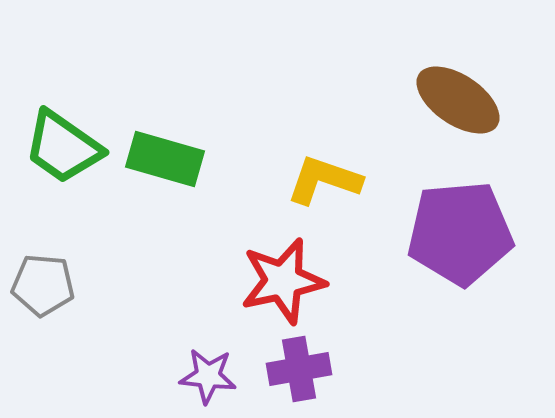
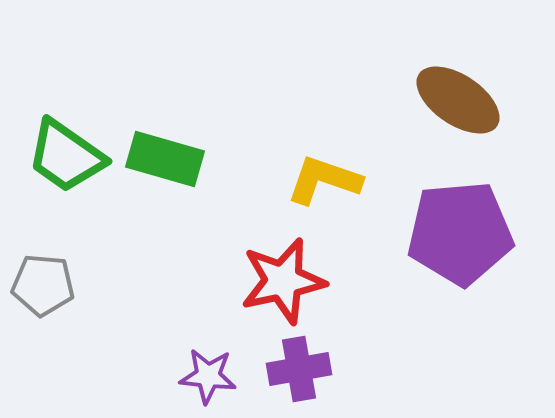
green trapezoid: moved 3 px right, 9 px down
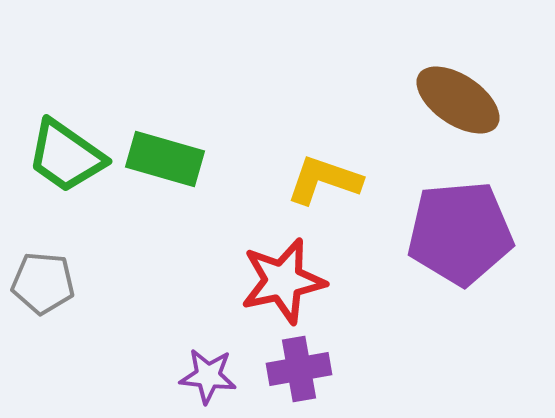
gray pentagon: moved 2 px up
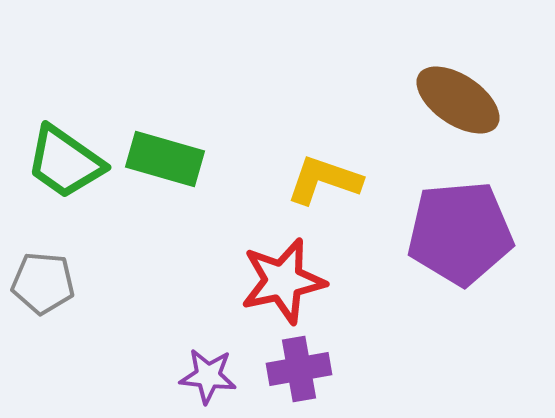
green trapezoid: moved 1 px left, 6 px down
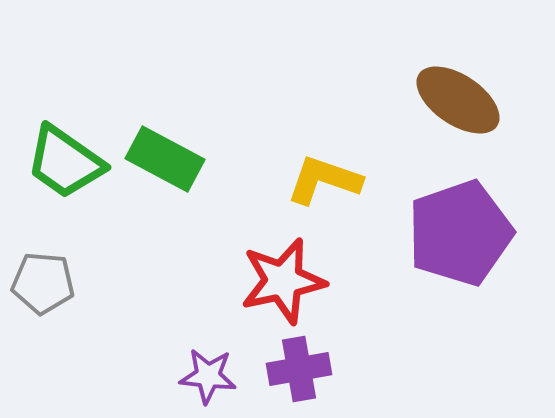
green rectangle: rotated 12 degrees clockwise
purple pentagon: rotated 14 degrees counterclockwise
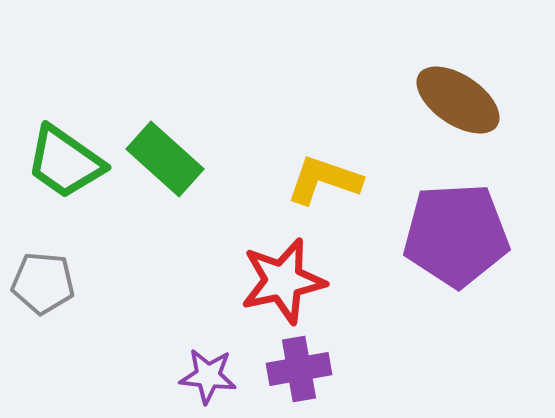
green rectangle: rotated 14 degrees clockwise
purple pentagon: moved 4 px left, 2 px down; rotated 16 degrees clockwise
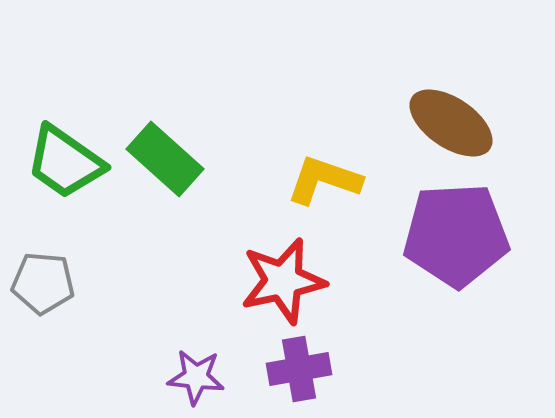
brown ellipse: moved 7 px left, 23 px down
purple star: moved 12 px left, 1 px down
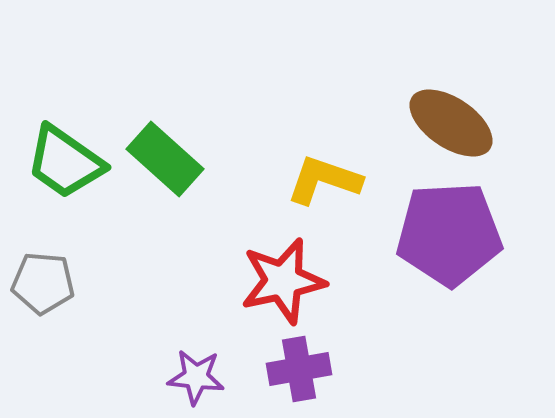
purple pentagon: moved 7 px left, 1 px up
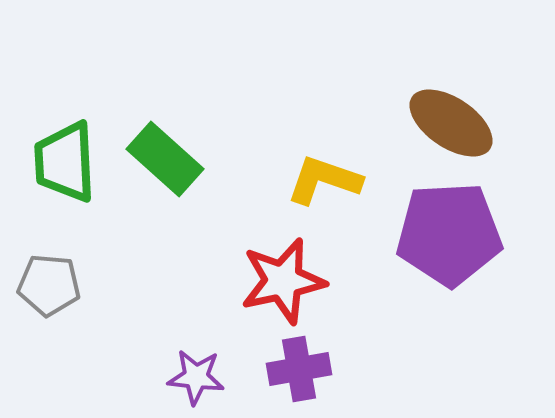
green trapezoid: rotated 52 degrees clockwise
gray pentagon: moved 6 px right, 2 px down
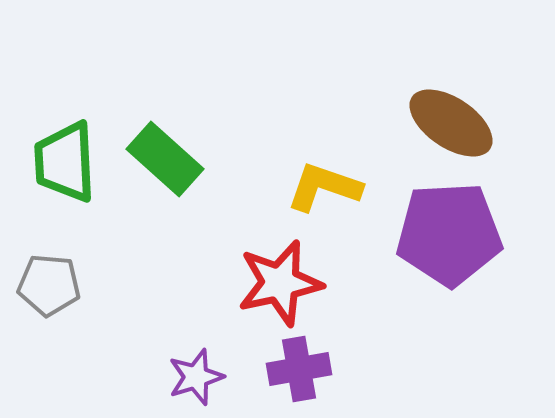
yellow L-shape: moved 7 px down
red star: moved 3 px left, 2 px down
purple star: rotated 24 degrees counterclockwise
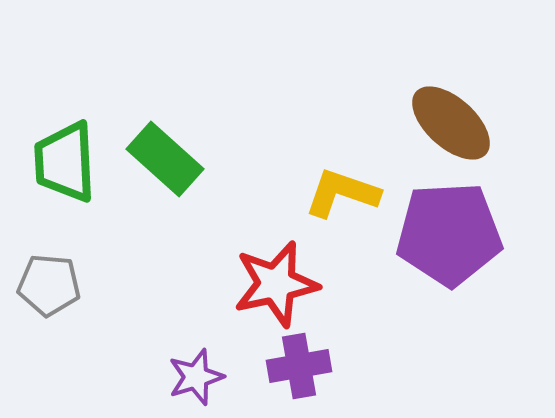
brown ellipse: rotated 8 degrees clockwise
yellow L-shape: moved 18 px right, 6 px down
red star: moved 4 px left, 1 px down
purple cross: moved 3 px up
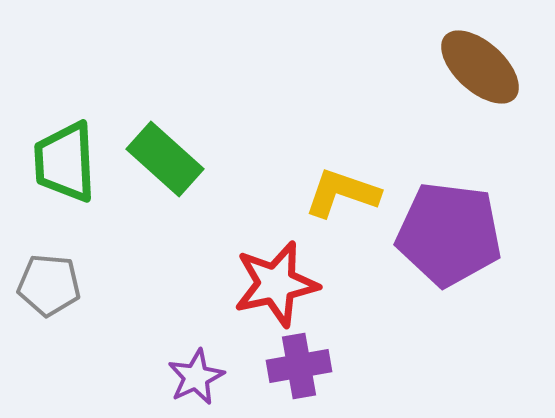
brown ellipse: moved 29 px right, 56 px up
purple pentagon: rotated 10 degrees clockwise
purple star: rotated 8 degrees counterclockwise
